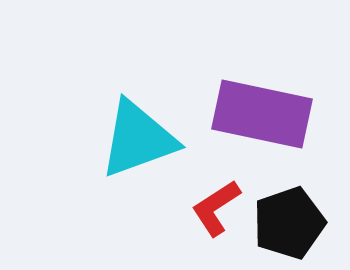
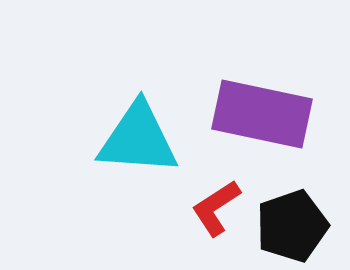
cyan triangle: rotated 24 degrees clockwise
black pentagon: moved 3 px right, 3 px down
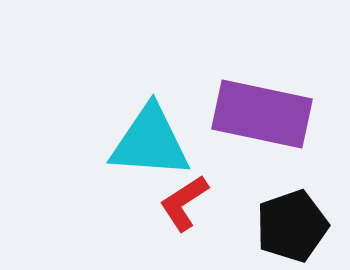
cyan triangle: moved 12 px right, 3 px down
red L-shape: moved 32 px left, 5 px up
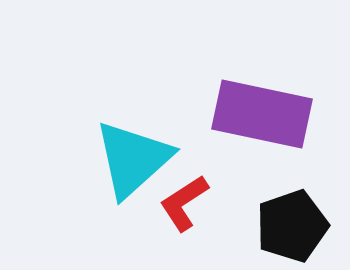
cyan triangle: moved 17 px left, 17 px down; rotated 46 degrees counterclockwise
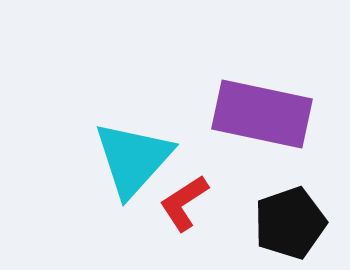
cyan triangle: rotated 6 degrees counterclockwise
black pentagon: moved 2 px left, 3 px up
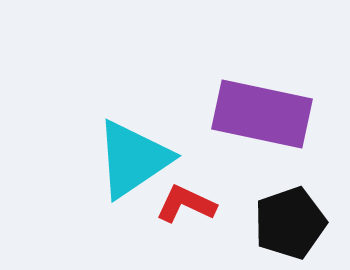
cyan triangle: rotated 14 degrees clockwise
red L-shape: moved 2 px right, 1 px down; rotated 58 degrees clockwise
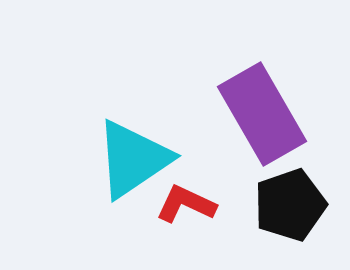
purple rectangle: rotated 48 degrees clockwise
black pentagon: moved 18 px up
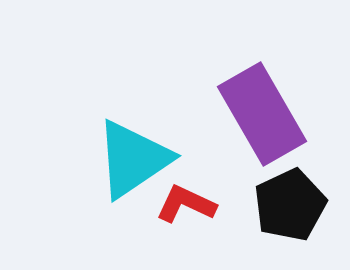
black pentagon: rotated 6 degrees counterclockwise
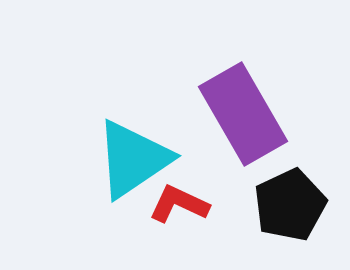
purple rectangle: moved 19 px left
red L-shape: moved 7 px left
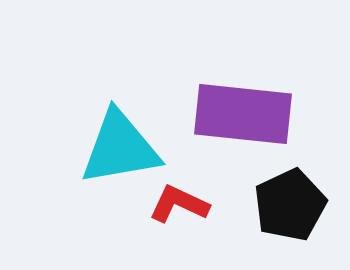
purple rectangle: rotated 54 degrees counterclockwise
cyan triangle: moved 13 px left, 11 px up; rotated 24 degrees clockwise
